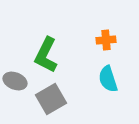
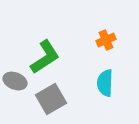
orange cross: rotated 18 degrees counterclockwise
green L-shape: moved 1 px left, 2 px down; rotated 150 degrees counterclockwise
cyan semicircle: moved 3 px left, 4 px down; rotated 20 degrees clockwise
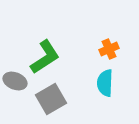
orange cross: moved 3 px right, 9 px down
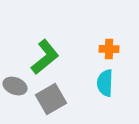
orange cross: rotated 24 degrees clockwise
green L-shape: rotated 6 degrees counterclockwise
gray ellipse: moved 5 px down
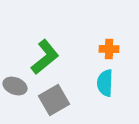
gray square: moved 3 px right, 1 px down
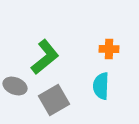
cyan semicircle: moved 4 px left, 3 px down
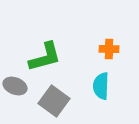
green L-shape: rotated 24 degrees clockwise
gray square: moved 1 px down; rotated 24 degrees counterclockwise
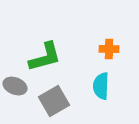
gray square: rotated 24 degrees clockwise
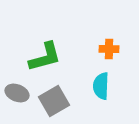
gray ellipse: moved 2 px right, 7 px down
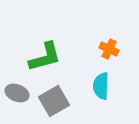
orange cross: rotated 24 degrees clockwise
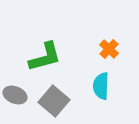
orange cross: rotated 18 degrees clockwise
gray ellipse: moved 2 px left, 2 px down
gray square: rotated 20 degrees counterclockwise
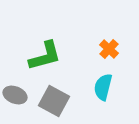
green L-shape: moved 1 px up
cyan semicircle: moved 2 px right, 1 px down; rotated 12 degrees clockwise
gray square: rotated 12 degrees counterclockwise
